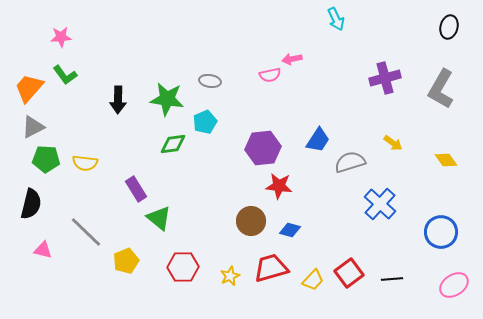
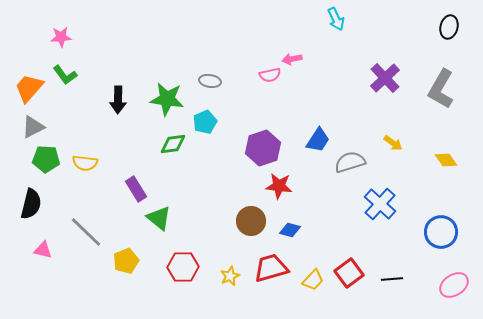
purple cross: rotated 28 degrees counterclockwise
purple hexagon: rotated 12 degrees counterclockwise
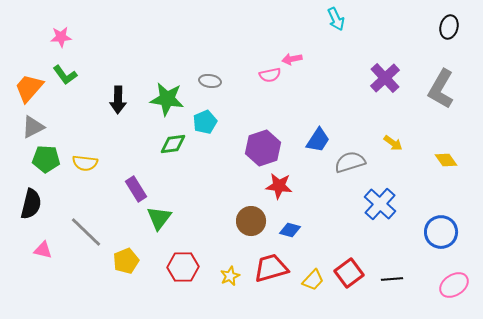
green triangle: rotated 28 degrees clockwise
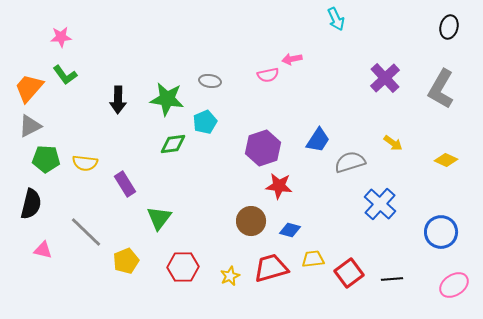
pink semicircle: moved 2 px left
gray triangle: moved 3 px left, 1 px up
yellow diamond: rotated 30 degrees counterclockwise
purple rectangle: moved 11 px left, 5 px up
yellow trapezoid: moved 21 px up; rotated 140 degrees counterclockwise
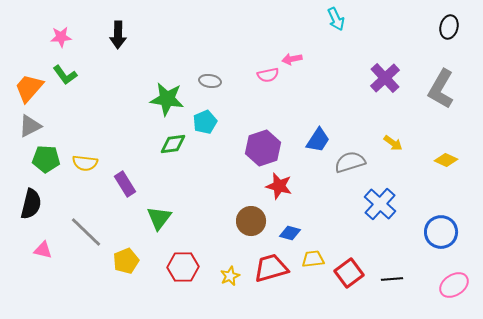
black arrow: moved 65 px up
red star: rotated 8 degrees clockwise
blue diamond: moved 3 px down
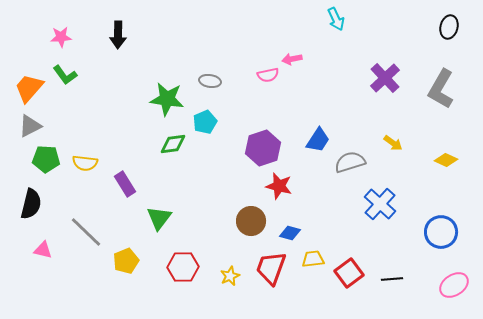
red trapezoid: rotated 54 degrees counterclockwise
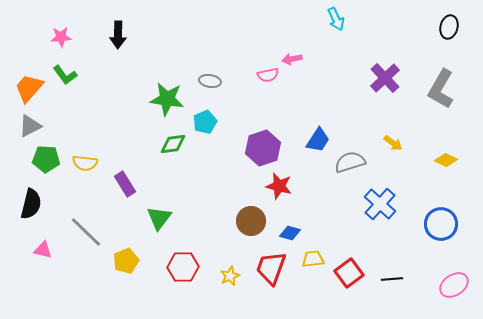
blue circle: moved 8 px up
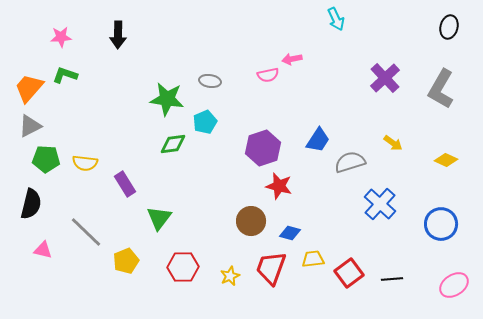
green L-shape: rotated 145 degrees clockwise
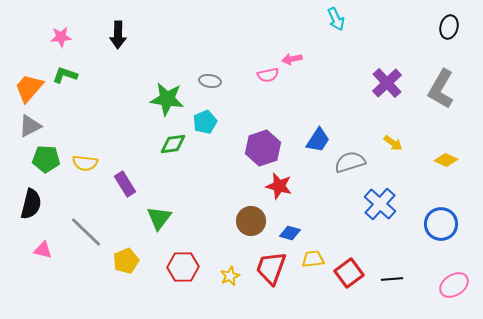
purple cross: moved 2 px right, 5 px down
